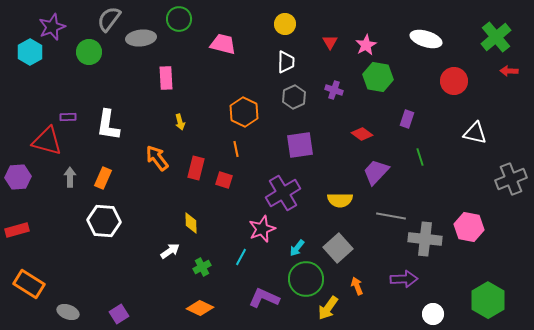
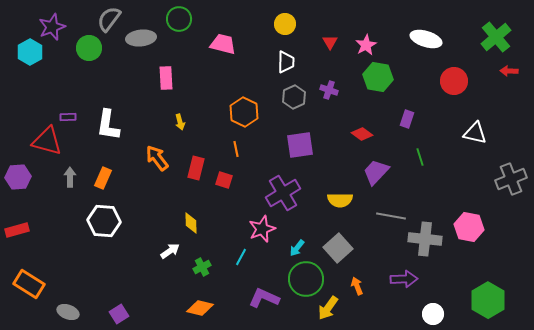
green circle at (89, 52): moved 4 px up
purple cross at (334, 90): moved 5 px left
orange diamond at (200, 308): rotated 12 degrees counterclockwise
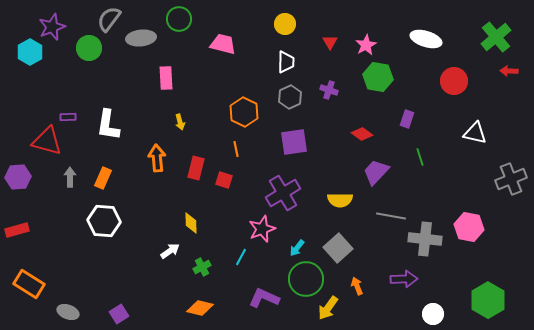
gray hexagon at (294, 97): moved 4 px left
purple square at (300, 145): moved 6 px left, 3 px up
orange arrow at (157, 158): rotated 32 degrees clockwise
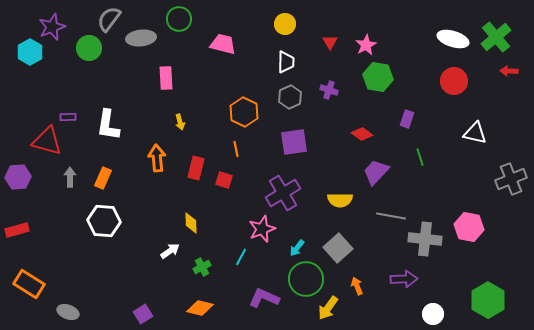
white ellipse at (426, 39): moved 27 px right
purple square at (119, 314): moved 24 px right
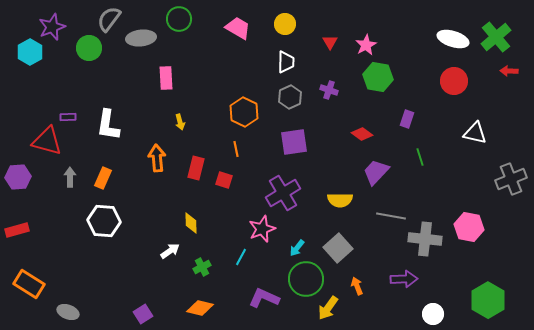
pink trapezoid at (223, 44): moved 15 px right, 16 px up; rotated 16 degrees clockwise
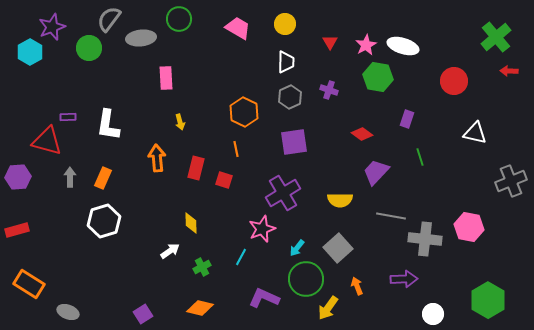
white ellipse at (453, 39): moved 50 px left, 7 px down
gray cross at (511, 179): moved 2 px down
white hexagon at (104, 221): rotated 20 degrees counterclockwise
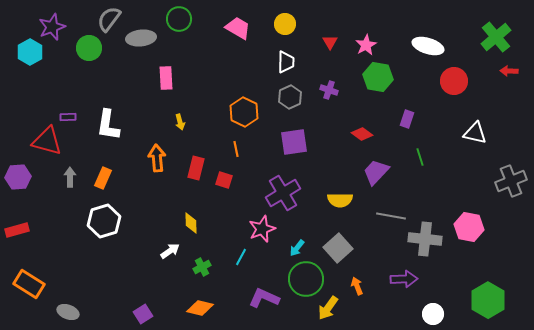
white ellipse at (403, 46): moved 25 px right
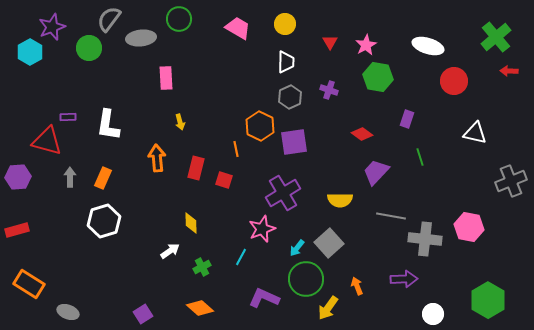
orange hexagon at (244, 112): moved 16 px right, 14 px down
gray square at (338, 248): moved 9 px left, 5 px up
orange diamond at (200, 308): rotated 28 degrees clockwise
